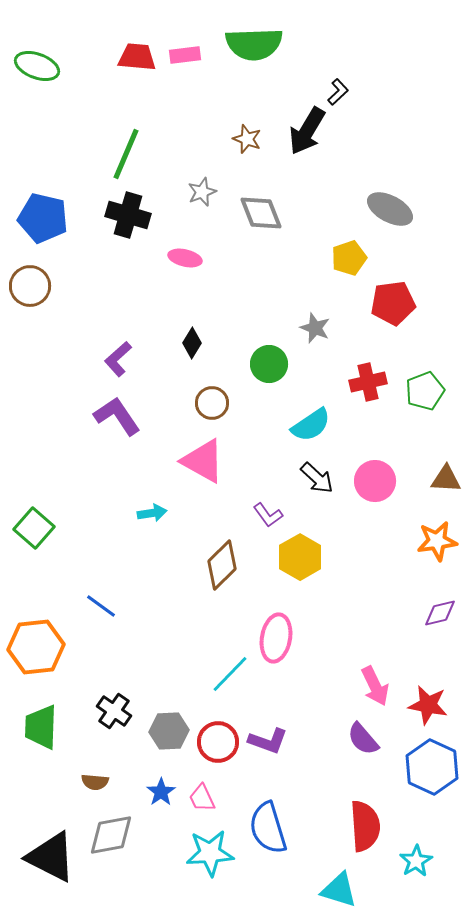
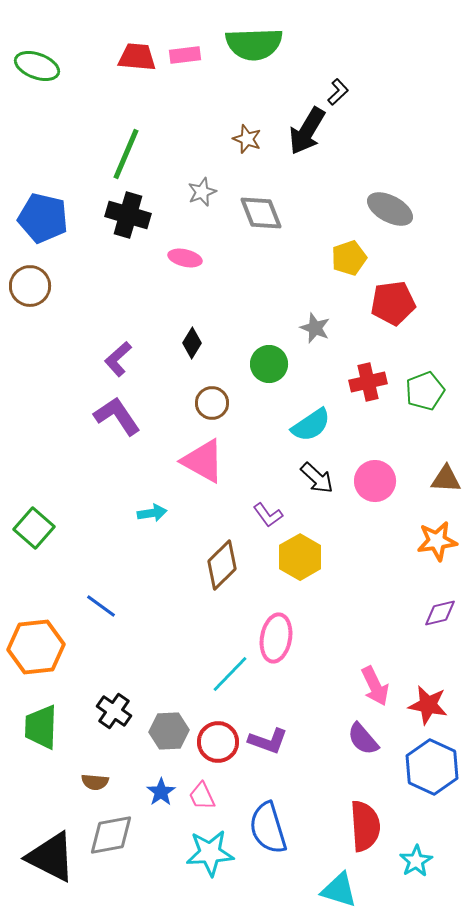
pink trapezoid at (202, 798): moved 2 px up
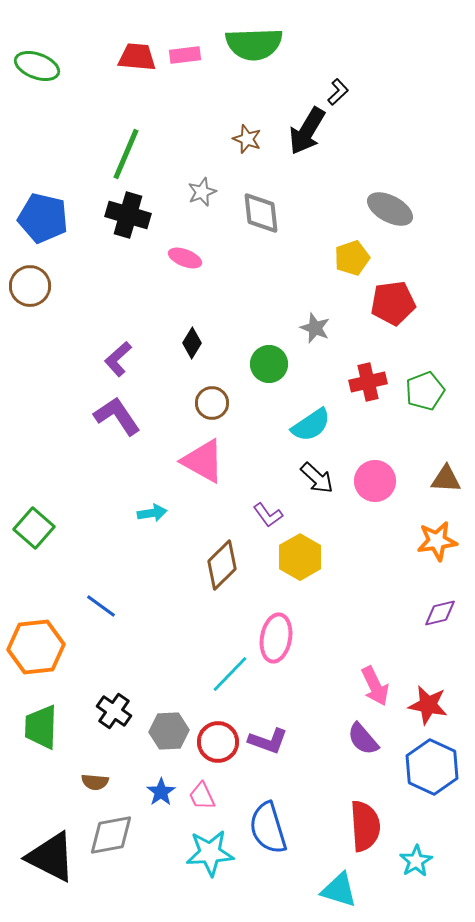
gray diamond at (261, 213): rotated 15 degrees clockwise
pink ellipse at (185, 258): rotated 8 degrees clockwise
yellow pentagon at (349, 258): moved 3 px right
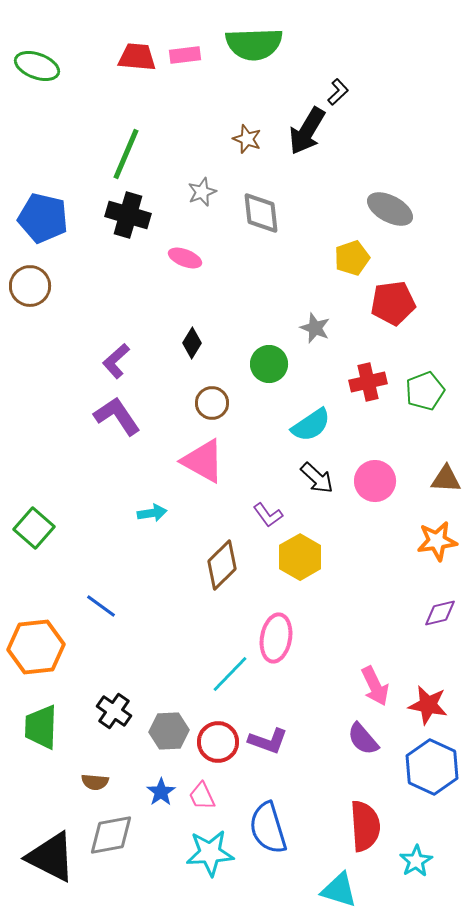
purple L-shape at (118, 359): moved 2 px left, 2 px down
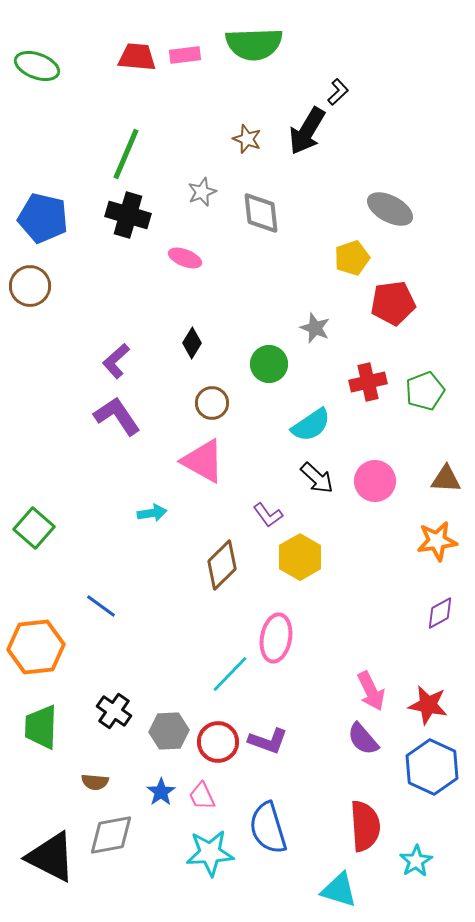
purple diamond at (440, 613): rotated 16 degrees counterclockwise
pink arrow at (375, 686): moved 4 px left, 5 px down
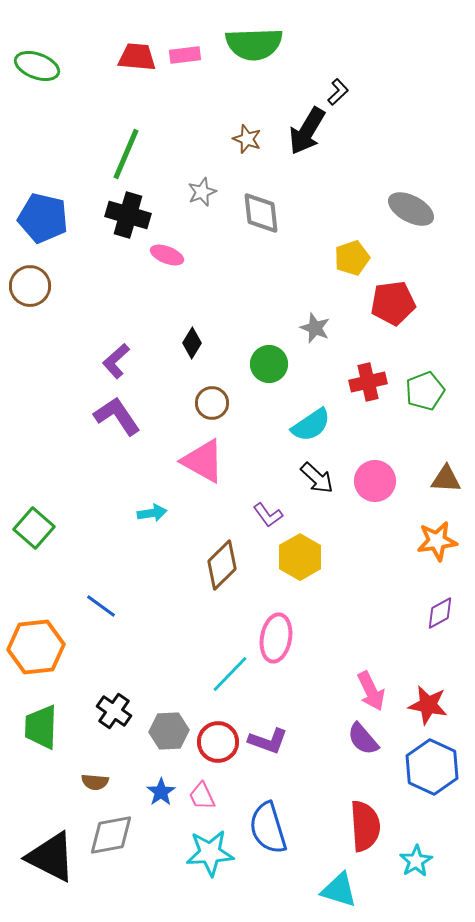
gray ellipse at (390, 209): moved 21 px right
pink ellipse at (185, 258): moved 18 px left, 3 px up
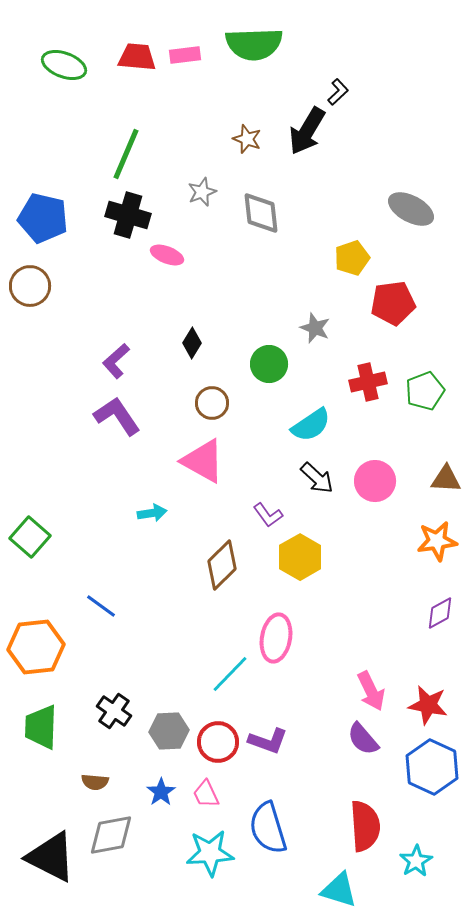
green ellipse at (37, 66): moved 27 px right, 1 px up
green square at (34, 528): moved 4 px left, 9 px down
pink trapezoid at (202, 796): moved 4 px right, 2 px up
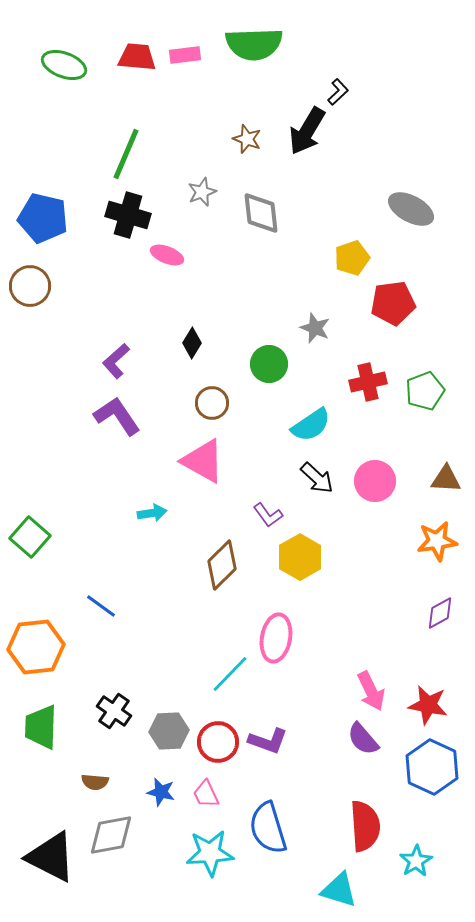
blue star at (161, 792): rotated 24 degrees counterclockwise
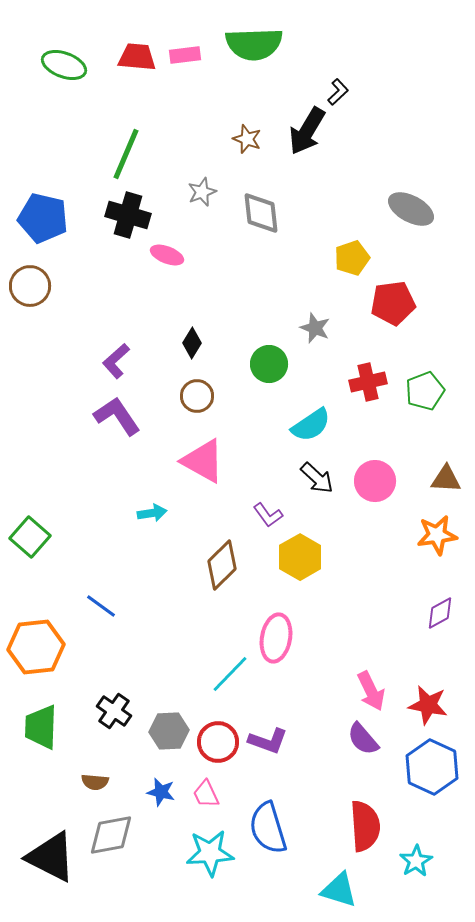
brown circle at (212, 403): moved 15 px left, 7 px up
orange star at (437, 541): moved 6 px up
